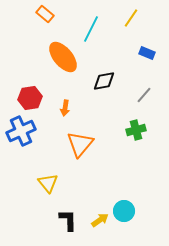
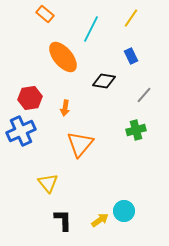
blue rectangle: moved 16 px left, 3 px down; rotated 42 degrees clockwise
black diamond: rotated 20 degrees clockwise
black L-shape: moved 5 px left
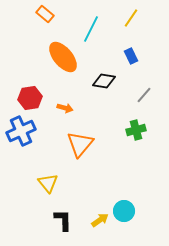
orange arrow: rotated 84 degrees counterclockwise
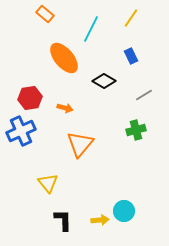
orange ellipse: moved 1 px right, 1 px down
black diamond: rotated 20 degrees clockwise
gray line: rotated 18 degrees clockwise
yellow arrow: rotated 30 degrees clockwise
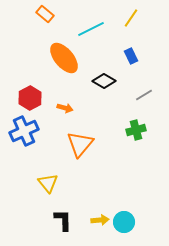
cyan line: rotated 36 degrees clockwise
red hexagon: rotated 20 degrees counterclockwise
blue cross: moved 3 px right
cyan circle: moved 11 px down
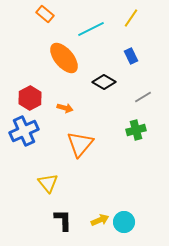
black diamond: moved 1 px down
gray line: moved 1 px left, 2 px down
yellow arrow: rotated 18 degrees counterclockwise
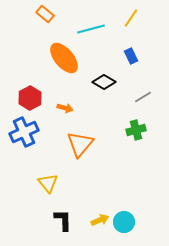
cyan line: rotated 12 degrees clockwise
blue cross: moved 1 px down
